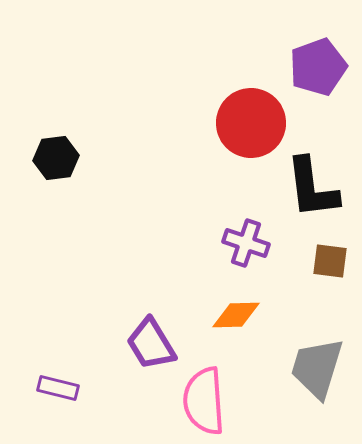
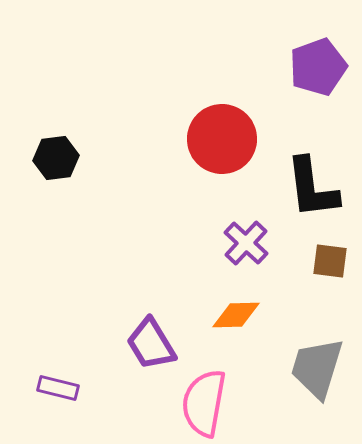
red circle: moved 29 px left, 16 px down
purple cross: rotated 24 degrees clockwise
pink semicircle: moved 2 px down; rotated 14 degrees clockwise
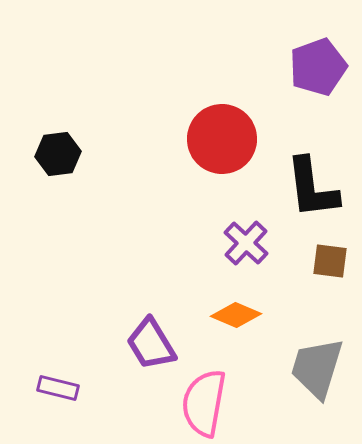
black hexagon: moved 2 px right, 4 px up
orange diamond: rotated 24 degrees clockwise
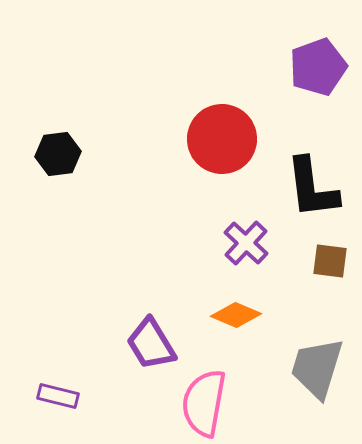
purple rectangle: moved 8 px down
